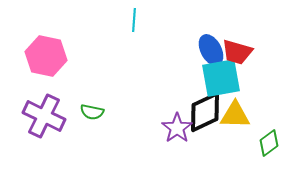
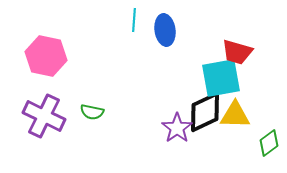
blue ellipse: moved 46 px left, 20 px up; rotated 20 degrees clockwise
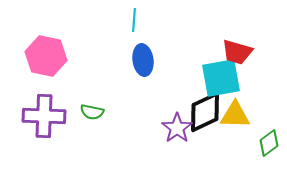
blue ellipse: moved 22 px left, 30 px down
purple cross: rotated 24 degrees counterclockwise
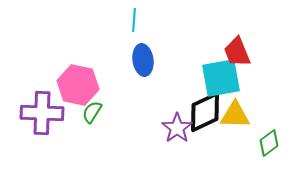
red trapezoid: rotated 52 degrees clockwise
pink hexagon: moved 32 px right, 29 px down
green semicircle: rotated 110 degrees clockwise
purple cross: moved 2 px left, 3 px up
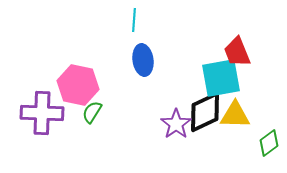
purple star: moved 1 px left, 4 px up
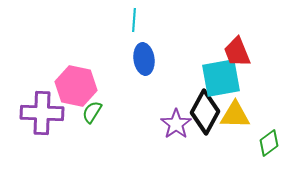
blue ellipse: moved 1 px right, 1 px up
pink hexagon: moved 2 px left, 1 px down
black diamond: rotated 36 degrees counterclockwise
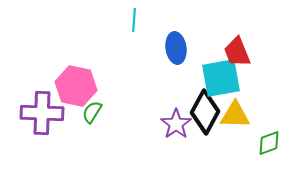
blue ellipse: moved 32 px right, 11 px up
green diamond: rotated 16 degrees clockwise
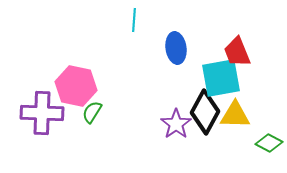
green diamond: rotated 48 degrees clockwise
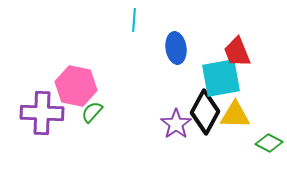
green semicircle: rotated 10 degrees clockwise
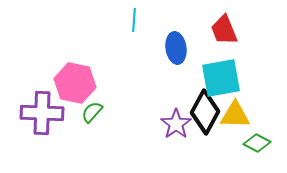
red trapezoid: moved 13 px left, 22 px up
pink hexagon: moved 1 px left, 3 px up
green diamond: moved 12 px left
